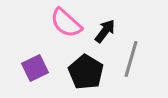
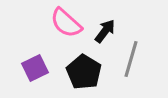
black pentagon: moved 2 px left
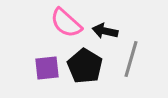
black arrow: rotated 115 degrees counterclockwise
purple square: moved 12 px right; rotated 20 degrees clockwise
black pentagon: moved 1 px right, 6 px up
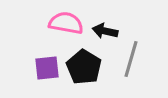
pink semicircle: rotated 148 degrees clockwise
black pentagon: moved 1 px left, 1 px down
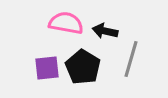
black pentagon: moved 1 px left
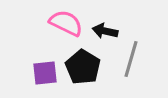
pink semicircle: rotated 16 degrees clockwise
purple square: moved 2 px left, 5 px down
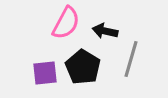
pink semicircle: rotated 92 degrees clockwise
